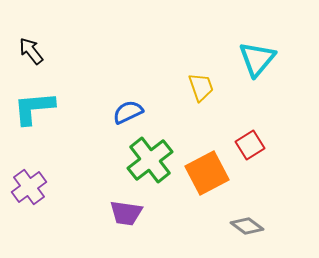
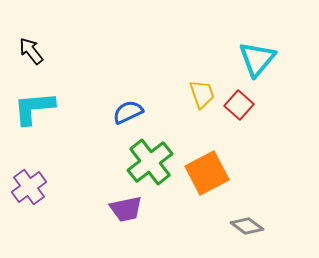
yellow trapezoid: moved 1 px right, 7 px down
red square: moved 11 px left, 40 px up; rotated 16 degrees counterclockwise
green cross: moved 2 px down
purple trapezoid: moved 4 px up; rotated 20 degrees counterclockwise
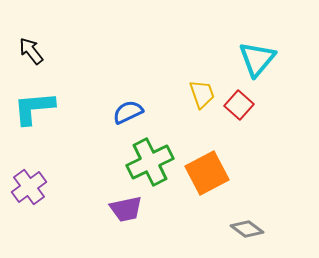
green cross: rotated 12 degrees clockwise
gray diamond: moved 3 px down
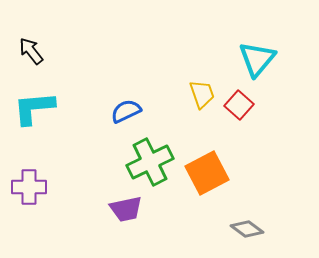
blue semicircle: moved 2 px left, 1 px up
purple cross: rotated 36 degrees clockwise
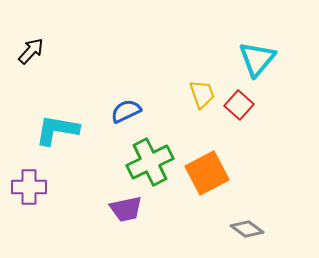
black arrow: rotated 80 degrees clockwise
cyan L-shape: moved 23 px right, 22 px down; rotated 15 degrees clockwise
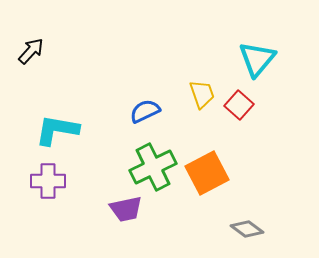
blue semicircle: moved 19 px right
green cross: moved 3 px right, 5 px down
purple cross: moved 19 px right, 6 px up
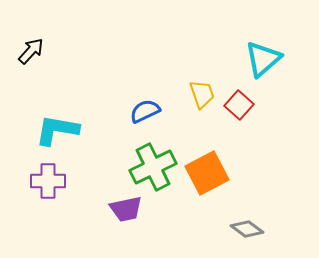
cyan triangle: moved 6 px right; rotated 9 degrees clockwise
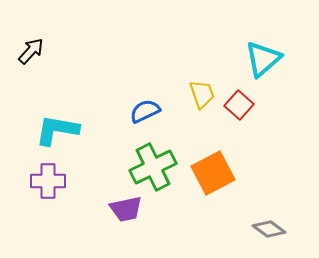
orange square: moved 6 px right
gray diamond: moved 22 px right
